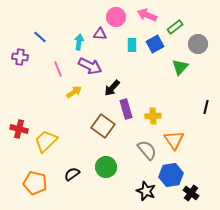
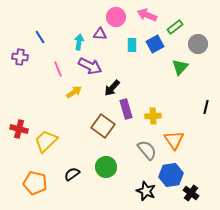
blue line: rotated 16 degrees clockwise
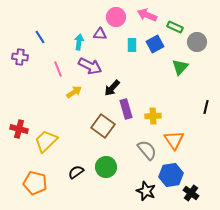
green rectangle: rotated 63 degrees clockwise
gray circle: moved 1 px left, 2 px up
black semicircle: moved 4 px right, 2 px up
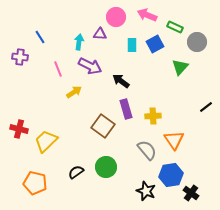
black arrow: moved 9 px right, 7 px up; rotated 84 degrees clockwise
black line: rotated 40 degrees clockwise
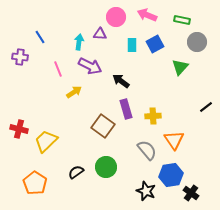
green rectangle: moved 7 px right, 7 px up; rotated 14 degrees counterclockwise
orange pentagon: rotated 20 degrees clockwise
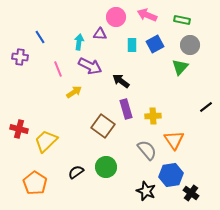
gray circle: moved 7 px left, 3 px down
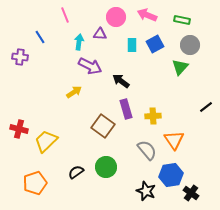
pink line: moved 7 px right, 54 px up
orange pentagon: rotated 20 degrees clockwise
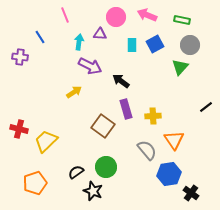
blue hexagon: moved 2 px left, 1 px up
black star: moved 53 px left
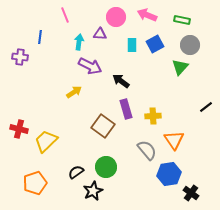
blue line: rotated 40 degrees clockwise
black star: rotated 24 degrees clockwise
